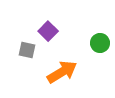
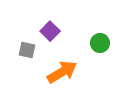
purple square: moved 2 px right
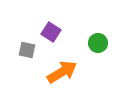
purple square: moved 1 px right, 1 px down; rotated 12 degrees counterclockwise
green circle: moved 2 px left
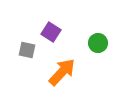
orange arrow: rotated 16 degrees counterclockwise
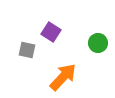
orange arrow: moved 1 px right, 5 px down
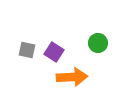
purple square: moved 3 px right, 20 px down
orange arrow: moved 9 px right; rotated 44 degrees clockwise
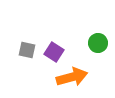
orange arrow: rotated 12 degrees counterclockwise
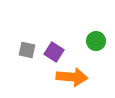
green circle: moved 2 px left, 2 px up
orange arrow: rotated 20 degrees clockwise
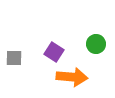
green circle: moved 3 px down
gray square: moved 13 px left, 8 px down; rotated 12 degrees counterclockwise
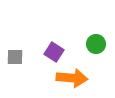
gray square: moved 1 px right, 1 px up
orange arrow: moved 1 px down
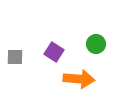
orange arrow: moved 7 px right, 1 px down
